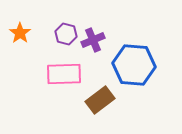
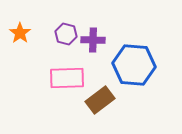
purple cross: rotated 25 degrees clockwise
pink rectangle: moved 3 px right, 4 px down
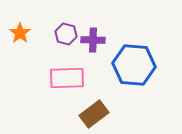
brown rectangle: moved 6 px left, 14 px down
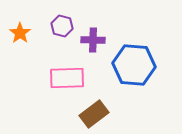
purple hexagon: moved 4 px left, 8 px up
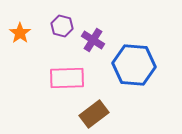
purple cross: rotated 30 degrees clockwise
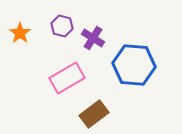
purple cross: moved 2 px up
pink rectangle: rotated 28 degrees counterclockwise
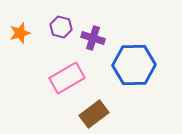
purple hexagon: moved 1 px left, 1 px down
orange star: rotated 20 degrees clockwise
purple cross: rotated 15 degrees counterclockwise
blue hexagon: rotated 6 degrees counterclockwise
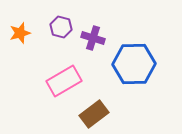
blue hexagon: moved 1 px up
pink rectangle: moved 3 px left, 3 px down
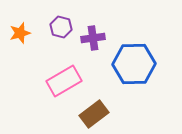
purple cross: rotated 25 degrees counterclockwise
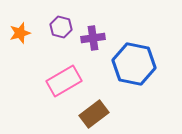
blue hexagon: rotated 12 degrees clockwise
